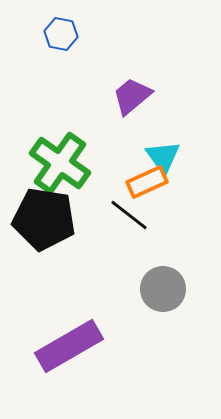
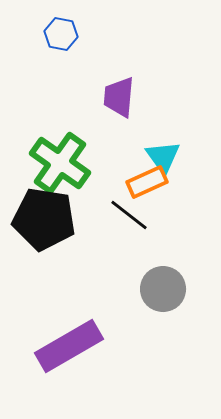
purple trapezoid: moved 13 px left, 1 px down; rotated 45 degrees counterclockwise
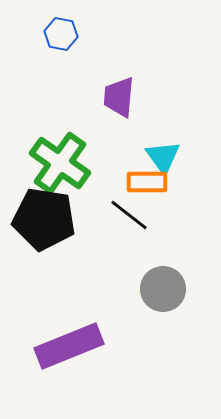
orange rectangle: rotated 24 degrees clockwise
purple rectangle: rotated 8 degrees clockwise
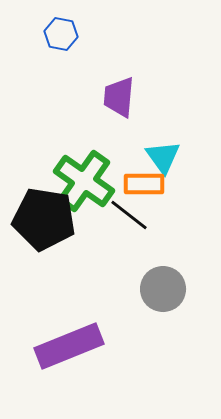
green cross: moved 24 px right, 18 px down
orange rectangle: moved 3 px left, 2 px down
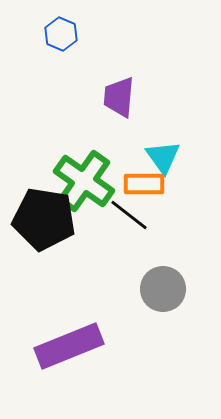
blue hexagon: rotated 12 degrees clockwise
